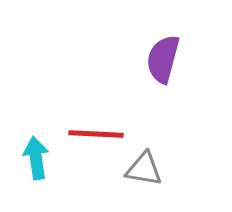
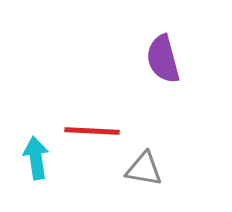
purple semicircle: rotated 30 degrees counterclockwise
red line: moved 4 px left, 3 px up
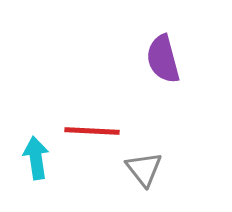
gray triangle: rotated 42 degrees clockwise
